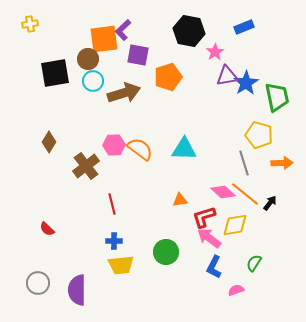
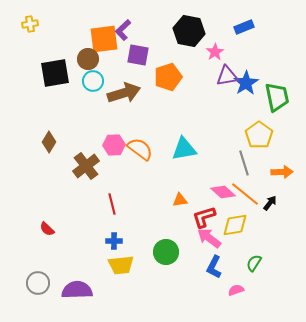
yellow pentagon: rotated 20 degrees clockwise
cyan triangle: rotated 12 degrees counterclockwise
orange arrow: moved 9 px down
purple semicircle: rotated 88 degrees clockwise
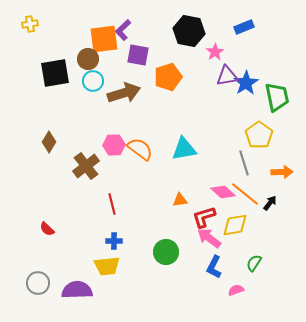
yellow trapezoid: moved 14 px left, 1 px down
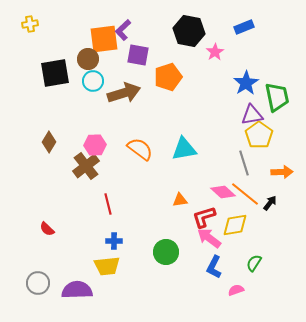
purple triangle: moved 25 px right, 39 px down
pink hexagon: moved 19 px left
red line: moved 4 px left
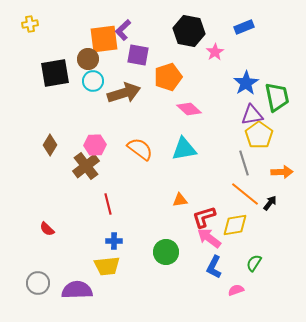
brown diamond: moved 1 px right, 3 px down
pink diamond: moved 34 px left, 83 px up
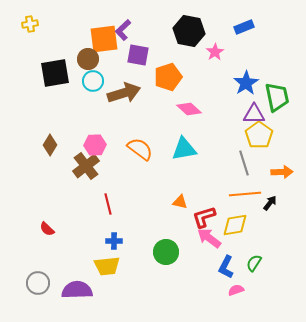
purple triangle: moved 2 px right, 1 px up; rotated 10 degrees clockwise
orange line: rotated 44 degrees counterclockwise
orange triangle: moved 2 px down; rotated 21 degrees clockwise
blue L-shape: moved 12 px right
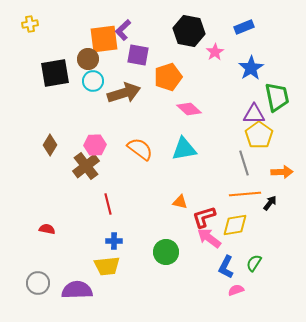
blue star: moved 5 px right, 15 px up
red semicircle: rotated 147 degrees clockwise
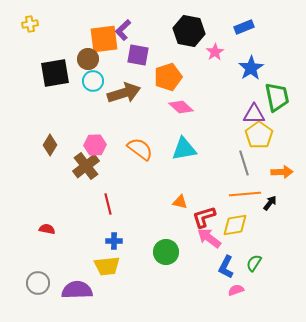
pink diamond: moved 8 px left, 2 px up
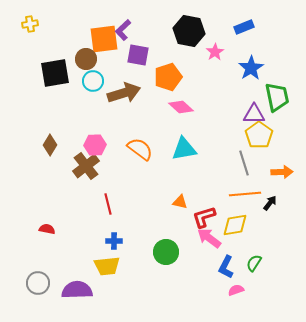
brown circle: moved 2 px left
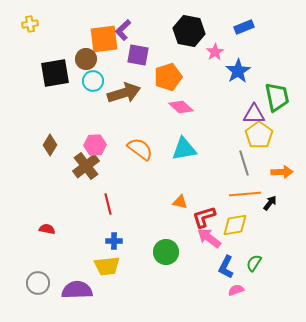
blue star: moved 13 px left, 3 px down
